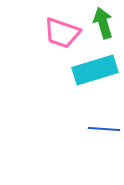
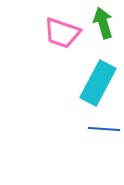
cyan rectangle: moved 3 px right, 13 px down; rotated 45 degrees counterclockwise
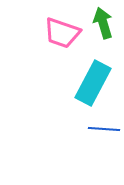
cyan rectangle: moved 5 px left
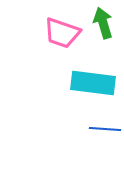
cyan rectangle: rotated 69 degrees clockwise
blue line: moved 1 px right
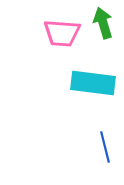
pink trapezoid: rotated 15 degrees counterclockwise
blue line: moved 18 px down; rotated 72 degrees clockwise
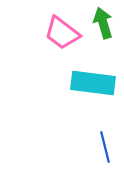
pink trapezoid: rotated 33 degrees clockwise
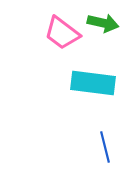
green arrow: rotated 120 degrees clockwise
